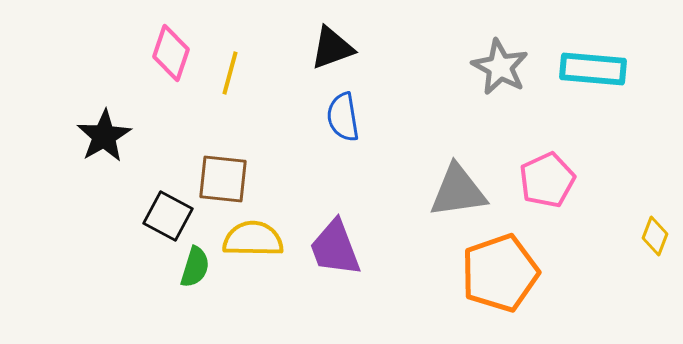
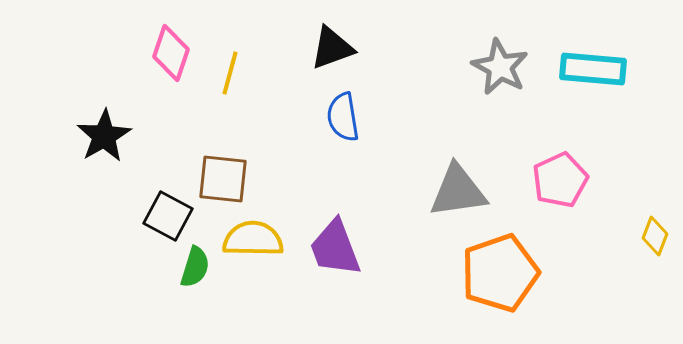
pink pentagon: moved 13 px right
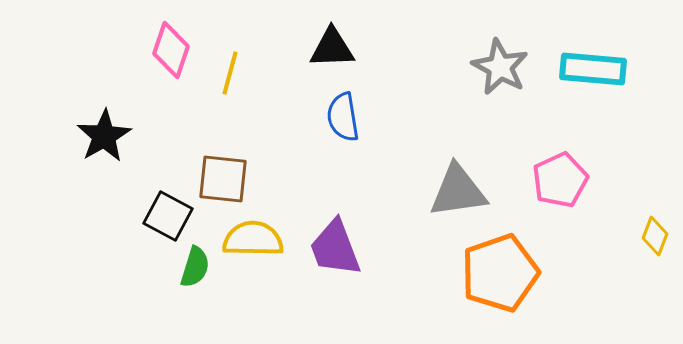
black triangle: rotated 18 degrees clockwise
pink diamond: moved 3 px up
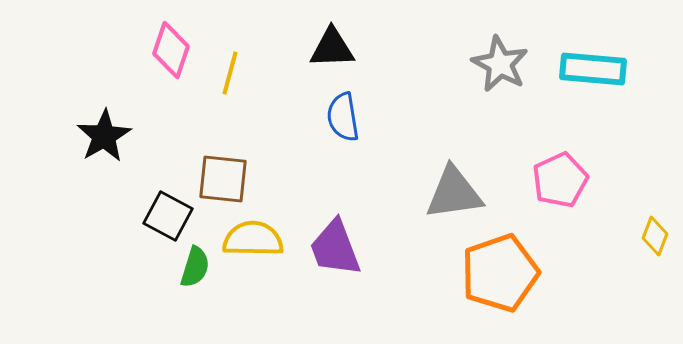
gray star: moved 3 px up
gray triangle: moved 4 px left, 2 px down
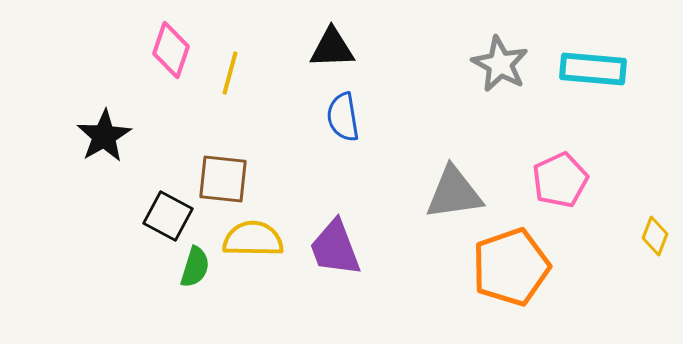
orange pentagon: moved 11 px right, 6 px up
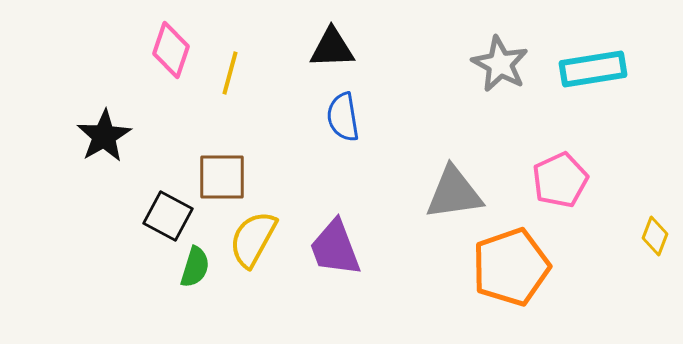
cyan rectangle: rotated 14 degrees counterclockwise
brown square: moved 1 px left, 2 px up; rotated 6 degrees counterclockwise
yellow semicircle: rotated 62 degrees counterclockwise
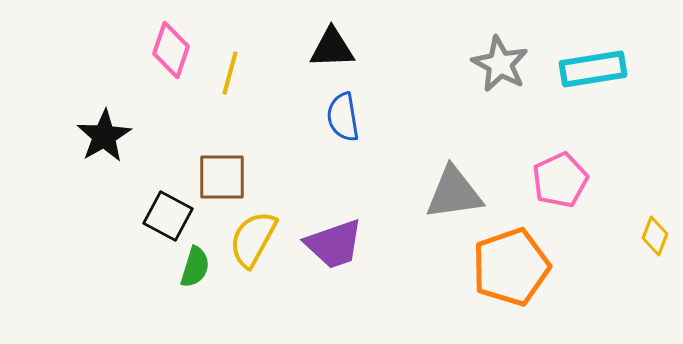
purple trapezoid: moved 1 px left, 4 px up; rotated 88 degrees counterclockwise
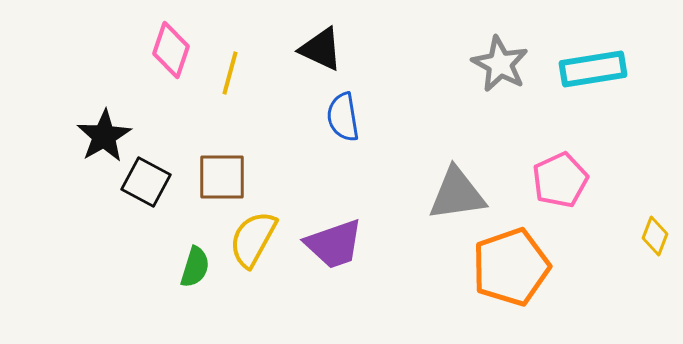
black triangle: moved 11 px left, 1 px down; rotated 27 degrees clockwise
gray triangle: moved 3 px right, 1 px down
black square: moved 22 px left, 34 px up
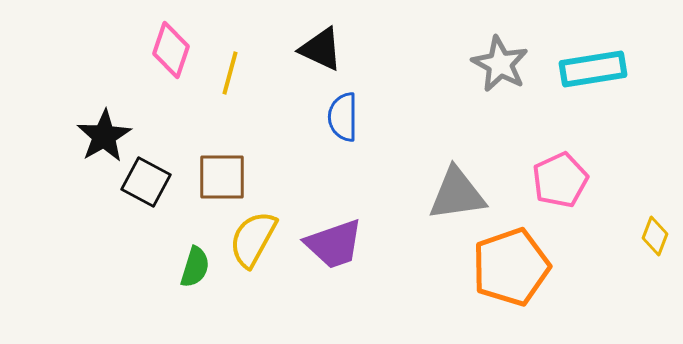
blue semicircle: rotated 9 degrees clockwise
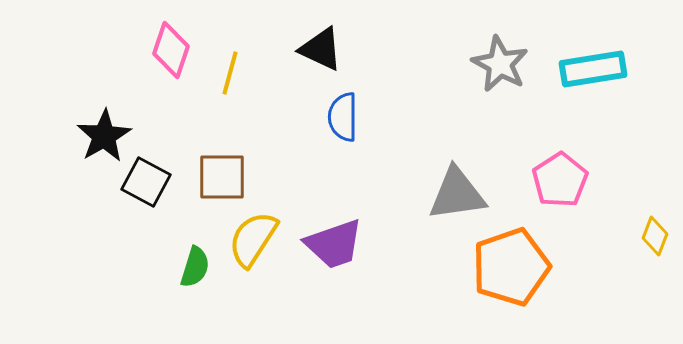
pink pentagon: rotated 8 degrees counterclockwise
yellow semicircle: rotated 4 degrees clockwise
